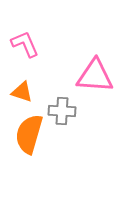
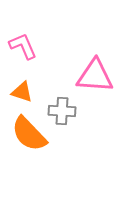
pink L-shape: moved 2 px left, 2 px down
orange semicircle: rotated 60 degrees counterclockwise
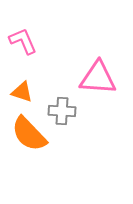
pink L-shape: moved 5 px up
pink triangle: moved 3 px right, 2 px down
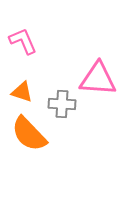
pink triangle: moved 1 px down
gray cross: moved 7 px up
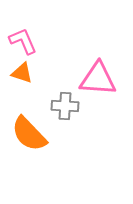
orange triangle: moved 19 px up
gray cross: moved 3 px right, 2 px down
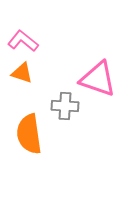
pink L-shape: rotated 28 degrees counterclockwise
pink triangle: rotated 15 degrees clockwise
orange semicircle: rotated 36 degrees clockwise
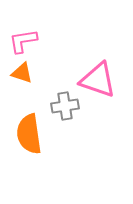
pink L-shape: rotated 48 degrees counterclockwise
pink triangle: moved 1 px down
gray cross: rotated 12 degrees counterclockwise
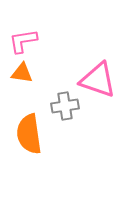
orange triangle: rotated 10 degrees counterclockwise
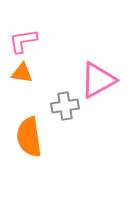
pink triangle: rotated 48 degrees counterclockwise
orange semicircle: moved 3 px down
